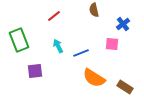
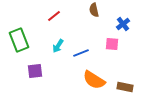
cyan arrow: rotated 120 degrees counterclockwise
orange semicircle: moved 2 px down
brown rectangle: rotated 21 degrees counterclockwise
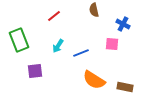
blue cross: rotated 24 degrees counterclockwise
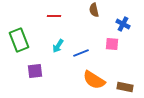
red line: rotated 40 degrees clockwise
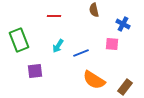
brown rectangle: rotated 63 degrees counterclockwise
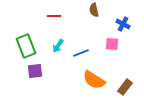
green rectangle: moved 7 px right, 6 px down
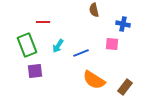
red line: moved 11 px left, 6 px down
blue cross: rotated 16 degrees counterclockwise
green rectangle: moved 1 px right, 1 px up
